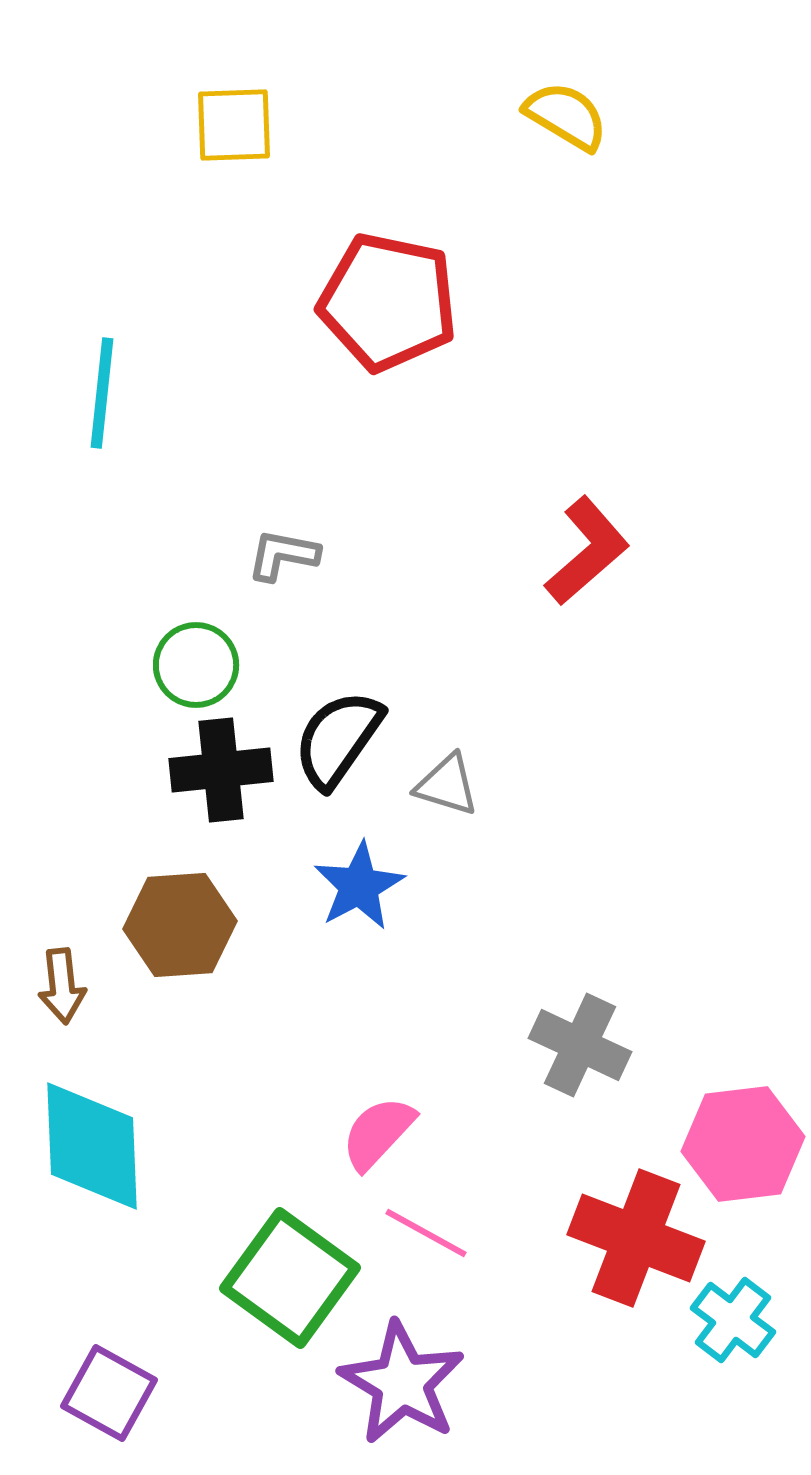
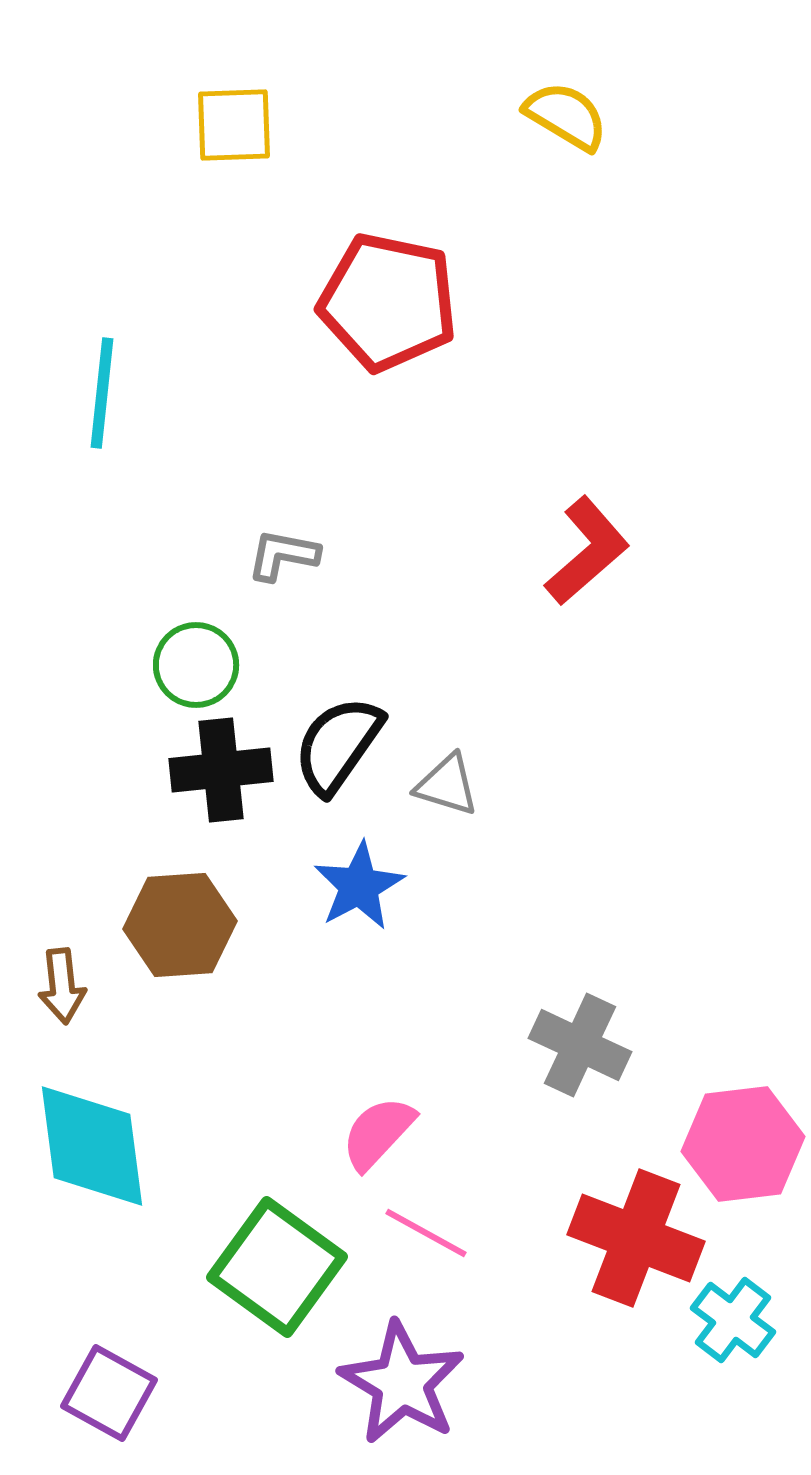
black semicircle: moved 6 px down
cyan diamond: rotated 5 degrees counterclockwise
green square: moved 13 px left, 11 px up
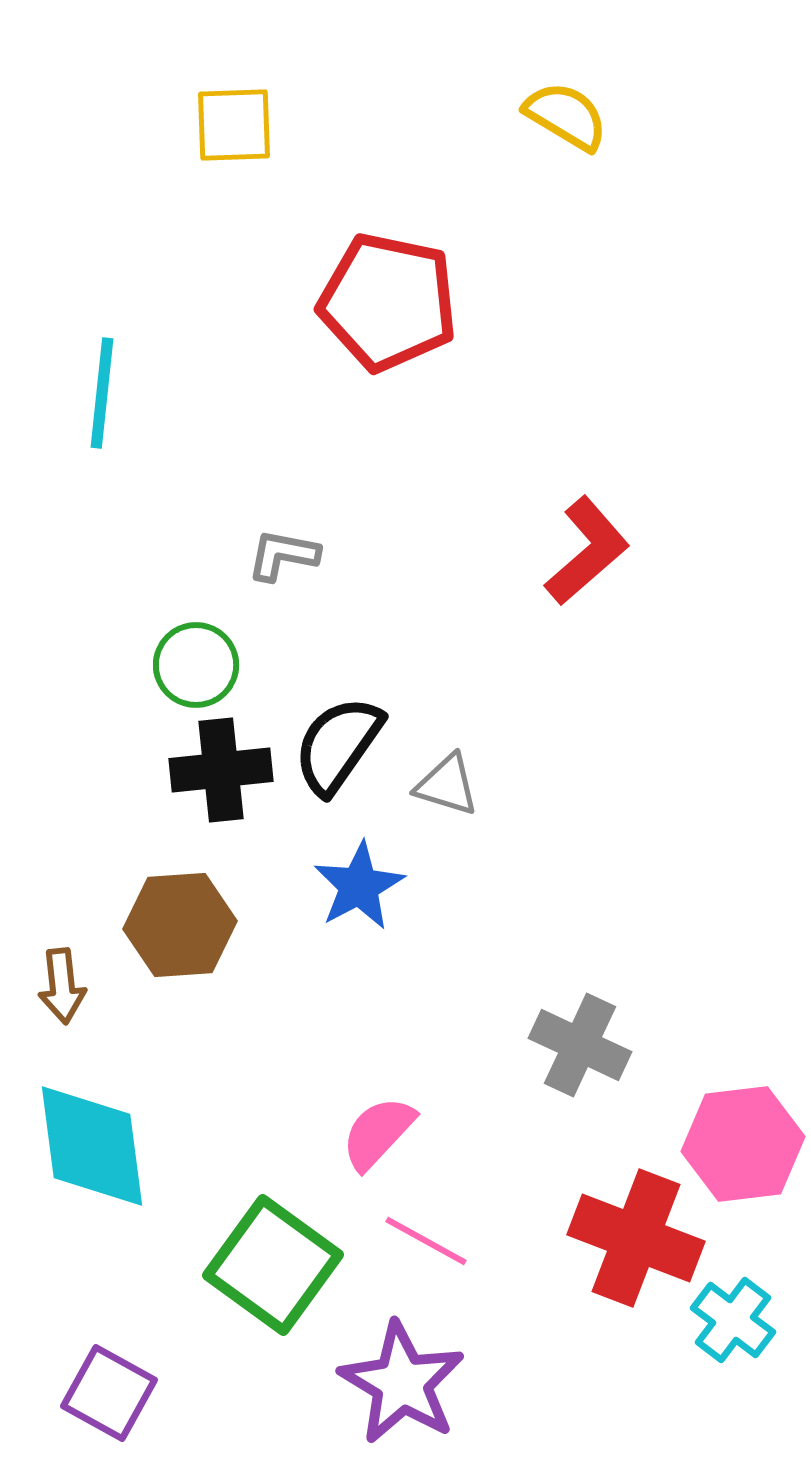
pink line: moved 8 px down
green square: moved 4 px left, 2 px up
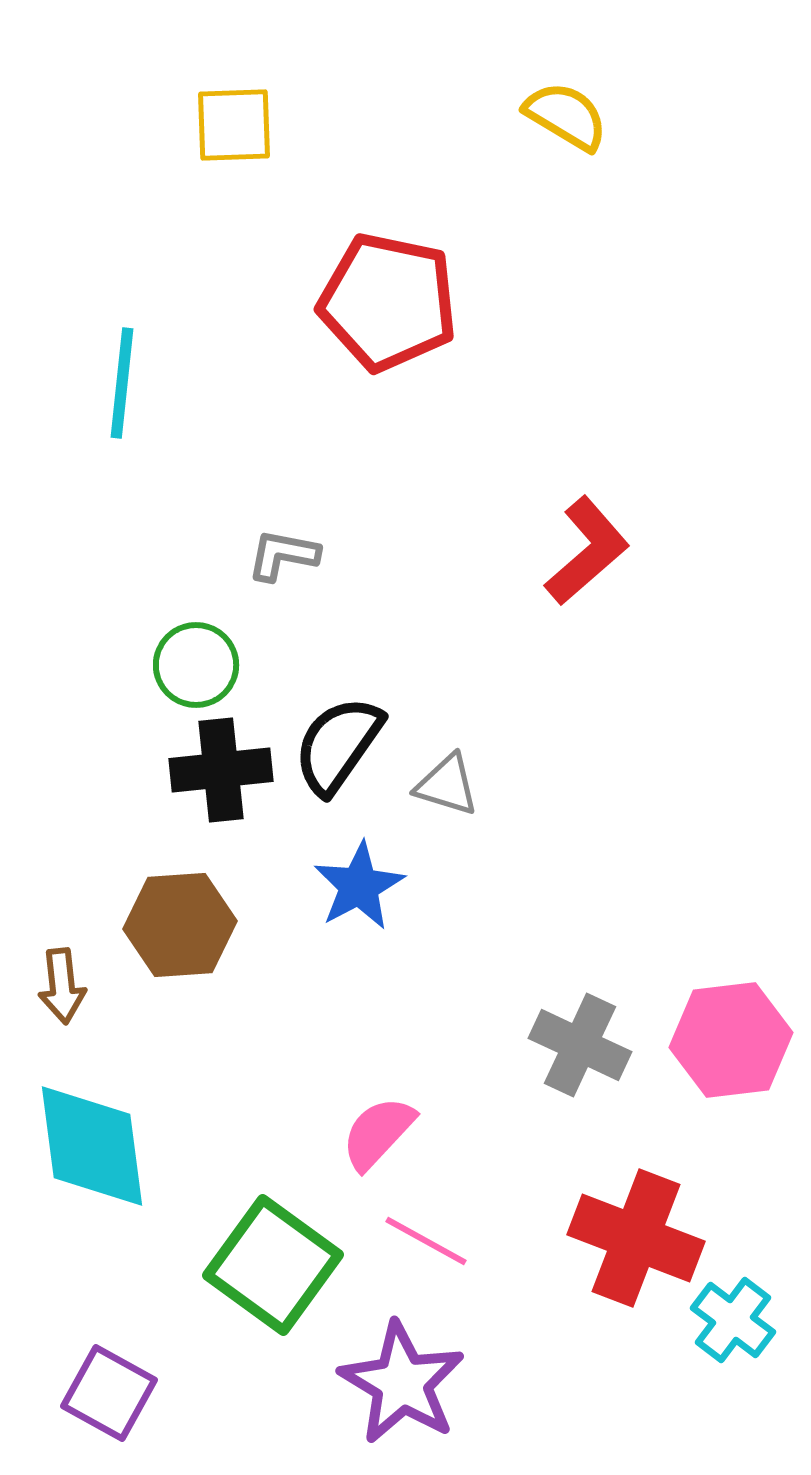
cyan line: moved 20 px right, 10 px up
pink hexagon: moved 12 px left, 104 px up
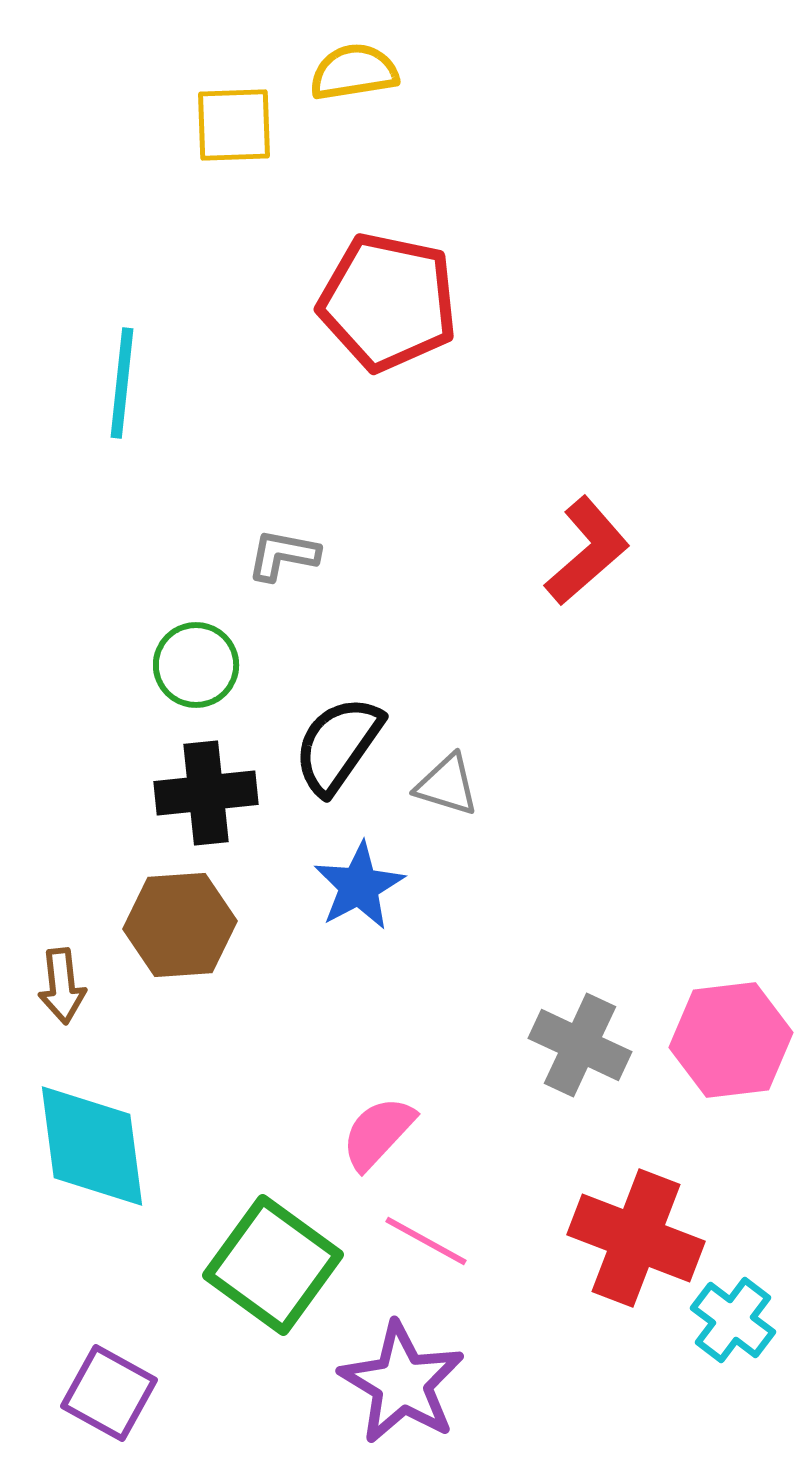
yellow semicircle: moved 212 px left, 44 px up; rotated 40 degrees counterclockwise
black cross: moved 15 px left, 23 px down
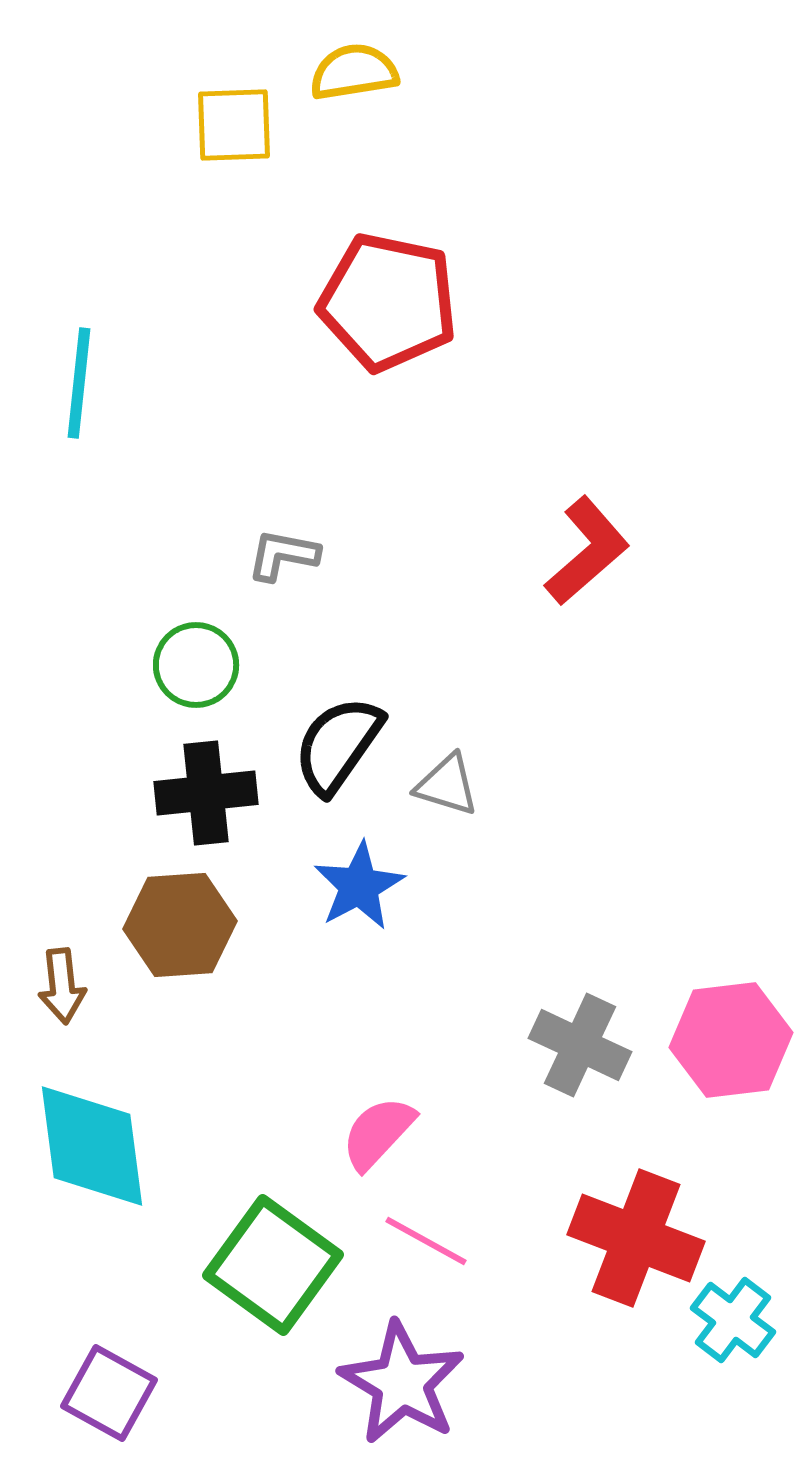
cyan line: moved 43 px left
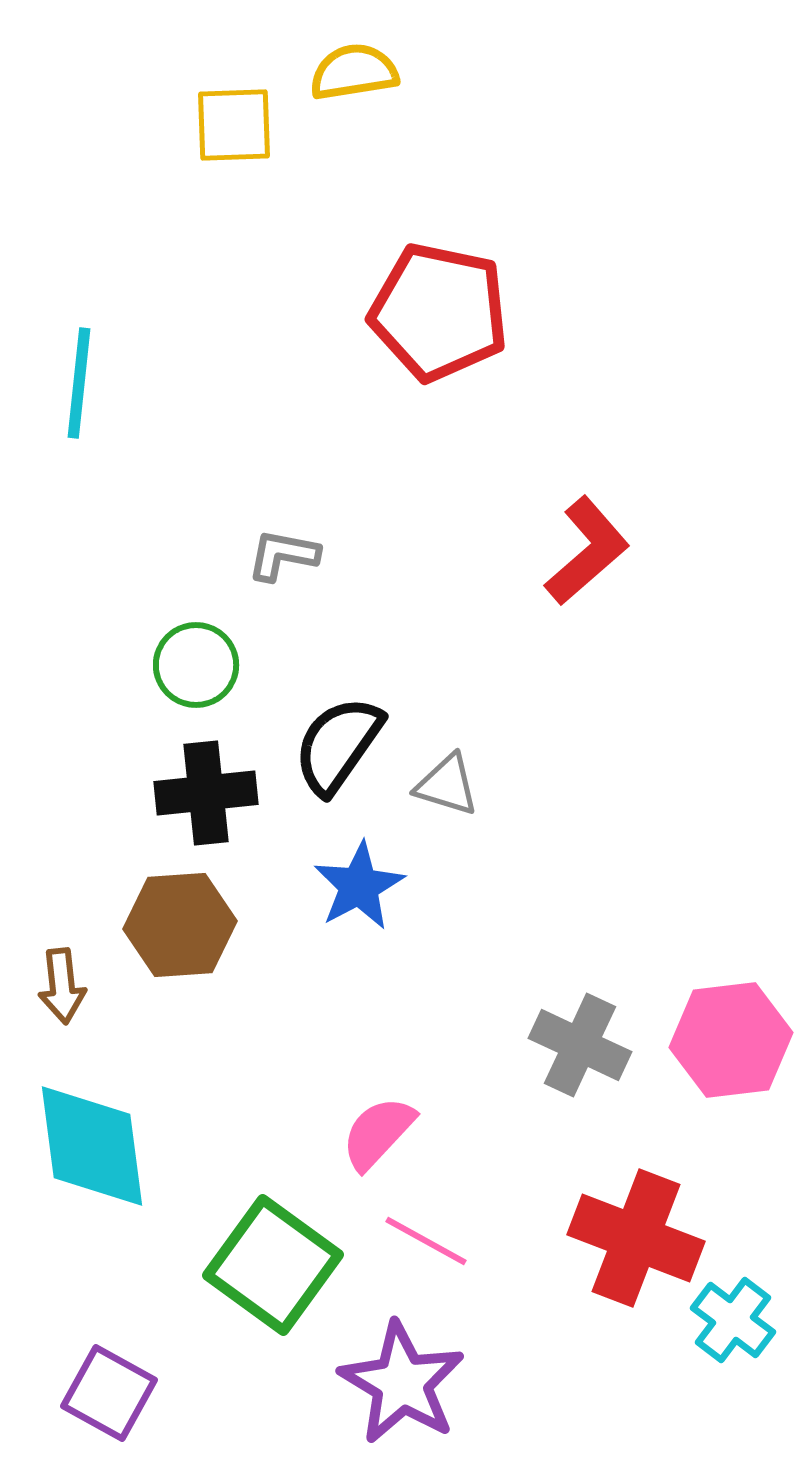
red pentagon: moved 51 px right, 10 px down
